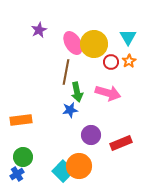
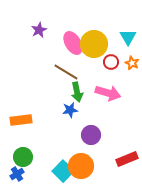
orange star: moved 3 px right, 2 px down; rotated 16 degrees counterclockwise
brown line: rotated 70 degrees counterclockwise
red rectangle: moved 6 px right, 16 px down
orange circle: moved 2 px right
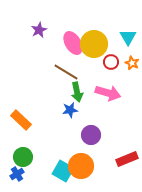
orange rectangle: rotated 50 degrees clockwise
cyan square: rotated 15 degrees counterclockwise
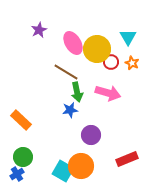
yellow circle: moved 3 px right, 5 px down
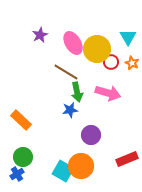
purple star: moved 1 px right, 5 px down
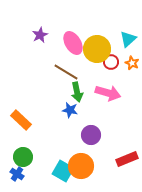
cyan triangle: moved 2 px down; rotated 18 degrees clockwise
blue star: rotated 21 degrees clockwise
blue cross: rotated 24 degrees counterclockwise
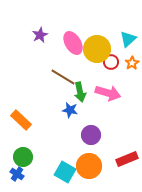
orange star: rotated 16 degrees clockwise
brown line: moved 3 px left, 5 px down
green arrow: moved 3 px right
orange circle: moved 8 px right
cyan square: moved 2 px right, 1 px down
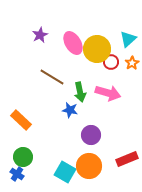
brown line: moved 11 px left
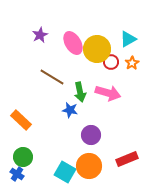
cyan triangle: rotated 12 degrees clockwise
